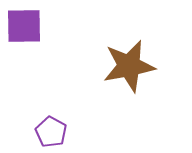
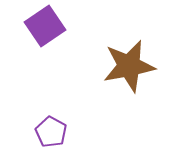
purple square: moved 21 px right; rotated 33 degrees counterclockwise
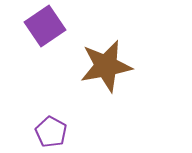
brown star: moved 23 px left
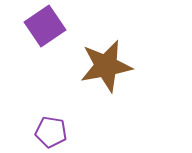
purple pentagon: rotated 20 degrees counterclockwise
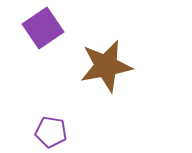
purple square: moved 2 px left, 2 px down
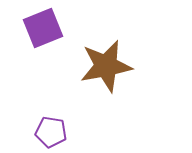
purple square: rotated 12 degrees clockwise
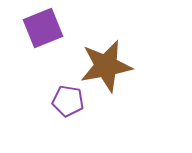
purple pentagon: moved 17 px right, 31 px up
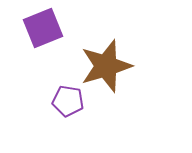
brown star: rotated 6 degrees counterclockwise
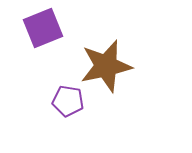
brown star: rotated 4 degrees clockwise
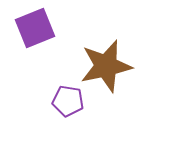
purple square: moved 8 px left
